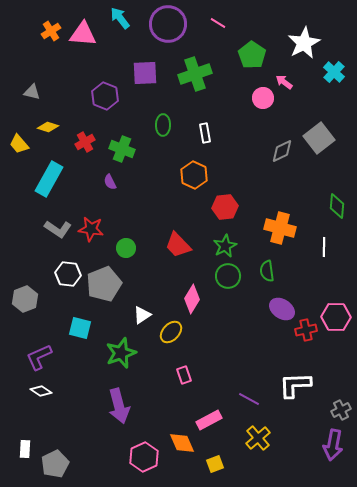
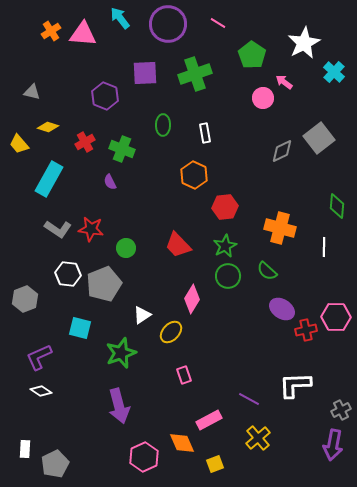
green semicircle at (267, 271): rotated 40 degrees counterclockwise
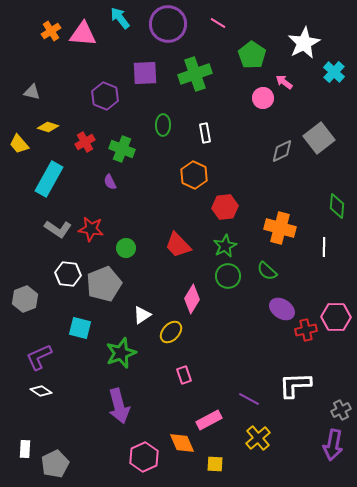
yellow square at (215, 464): rotated 24 degrees clockwise
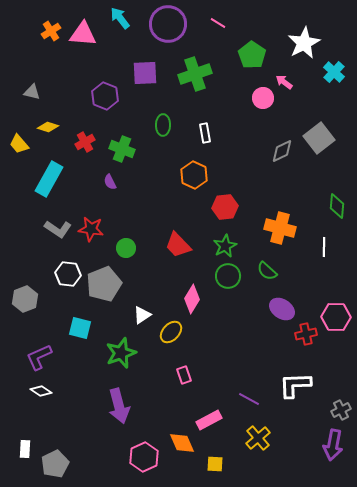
red cross at (306, 330): moved 4 px down
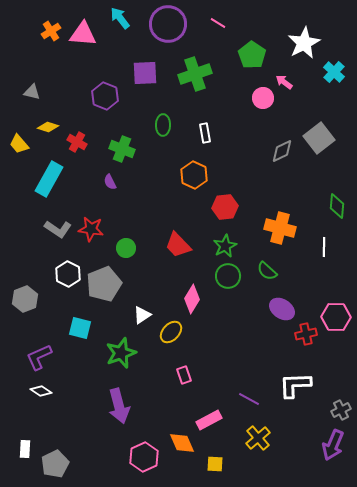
red cross at (85, 142): moved 8 px left; rotated 30 degrees counterclockwise
white hexagon at (68, 274): rotated 20 degrees clockwise
purple arrow at (333, 445): rotated 12 degrees clockwise
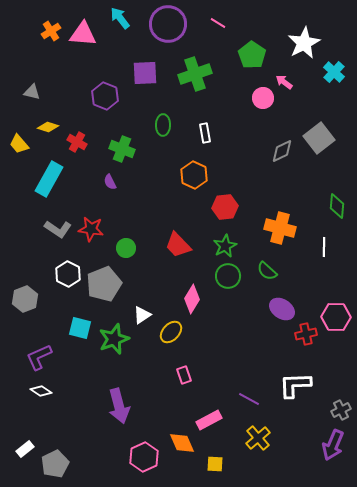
green star at (121, 353): moved 7 px left, 14 px up
white rectangle at (25, 449): rotated 48 degrees clockwise
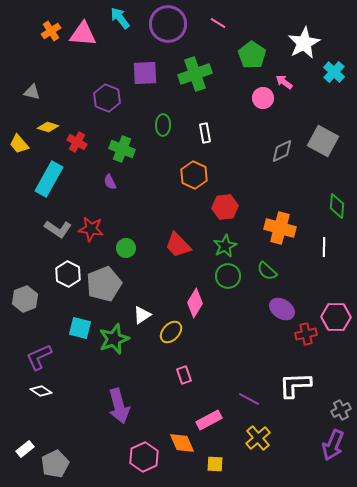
purple hexagon at (105, 96): moved 2 px right, 2 px down
gray square at (319, 138): moved 4 px right, 3 px down; rotated 24 degrees counterclockwise
pink diamond at (192, 299): moved 3 px right, 4 px down
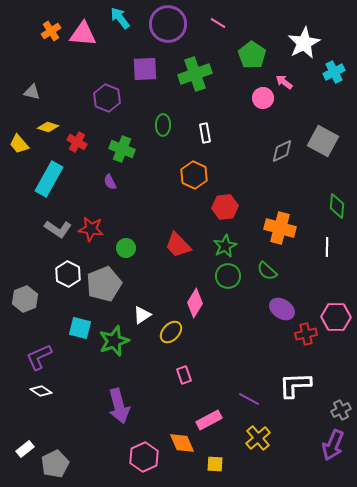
cyan cross at (334, 72): rotated 20 degrees clockwise
purple square at (145, 73): moved 4 px up
white line at (324, 247): moved 3 px right
green star at (114, 339): moved 2 px down
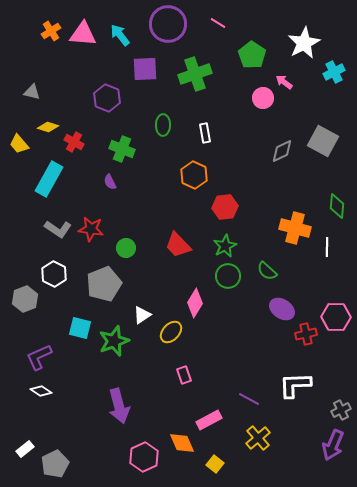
cyan arrow at (120, 18): moved 17 px down
red cross at (77, 142): moved 3 px left
orange cross at (280, 228): moved 15 px right
white hexagon at (68, 274): moved 14 px left
yellow square at (215, 464): rotated 36 degrees clockwise
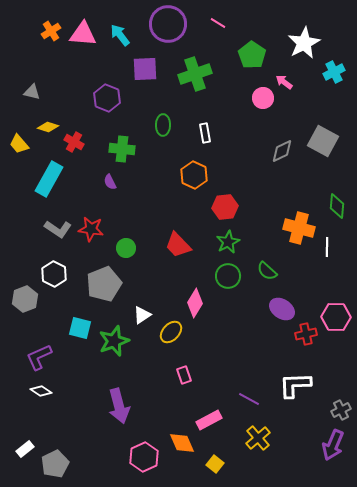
green cross at (122, 149): rotated 15 degrees counterclockwise
orange cross at (295, 228): moved 4 px right
green star at (225, 246): moved 3 px right, 4 px up
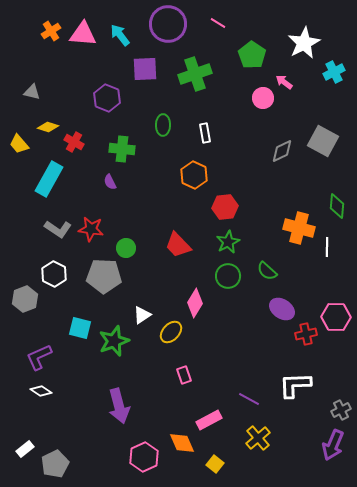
gray pentagon at (104, 284): moved 8 px up; rotated 24 degrees clockwise
